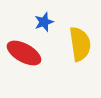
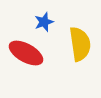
red ellipse: moved 2 px right
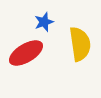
red ellipse: rotated 60 degrees counterclockwise
